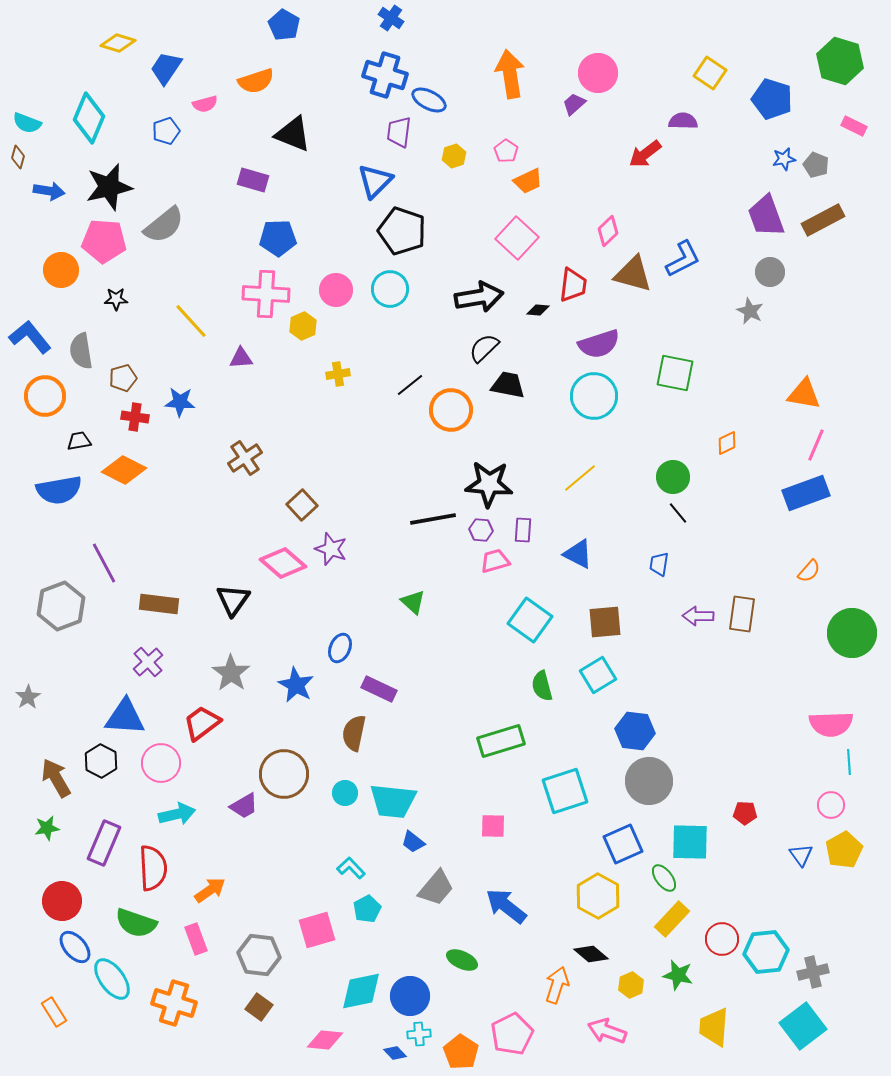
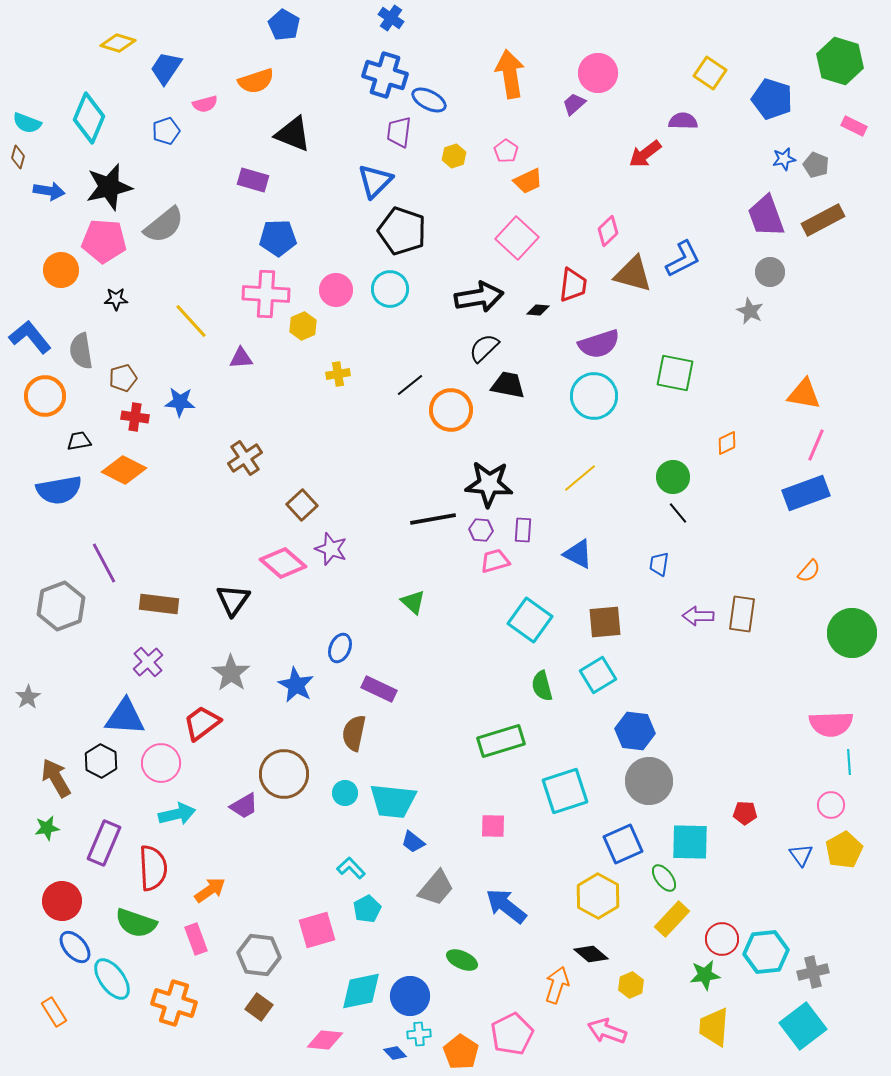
green star at (678, 975): moved 27 px right; rotated 20 degrees counterclockwise
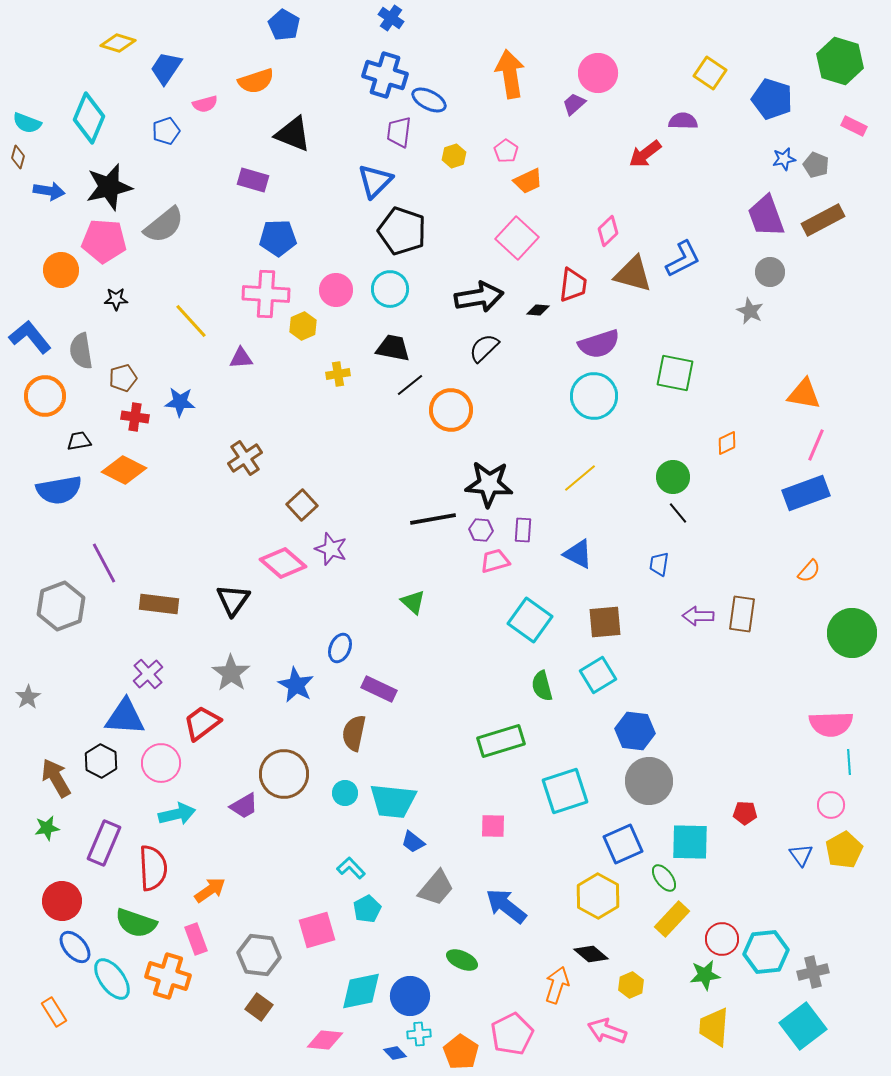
black trapezoid at (508, 385): moved 115 px left, 37 px up
purple cross at (148, 662): moved 12 px down
orange cross at (174, 1003): moved 6 px left, 27 px up
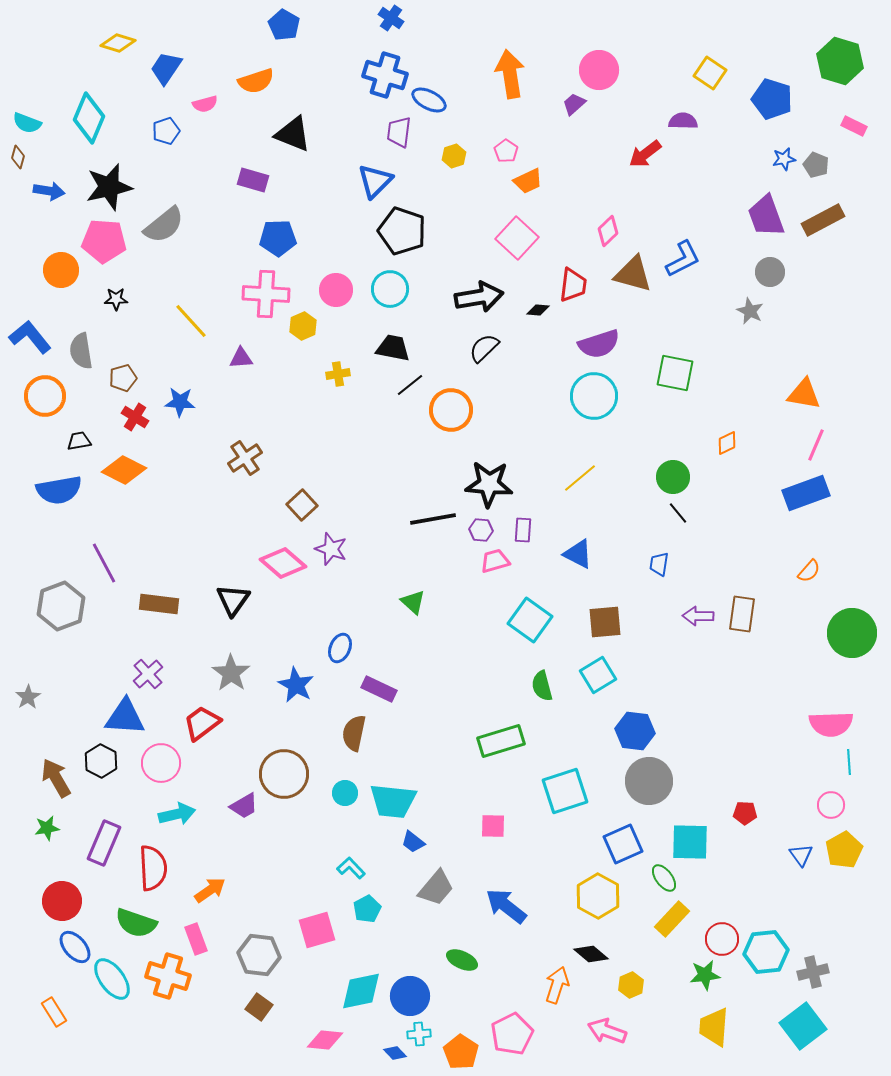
pink circle at (598, 73): moved 1 px right, 3 px up
red cross at (135, 417): rotated 24 degrees clockwise
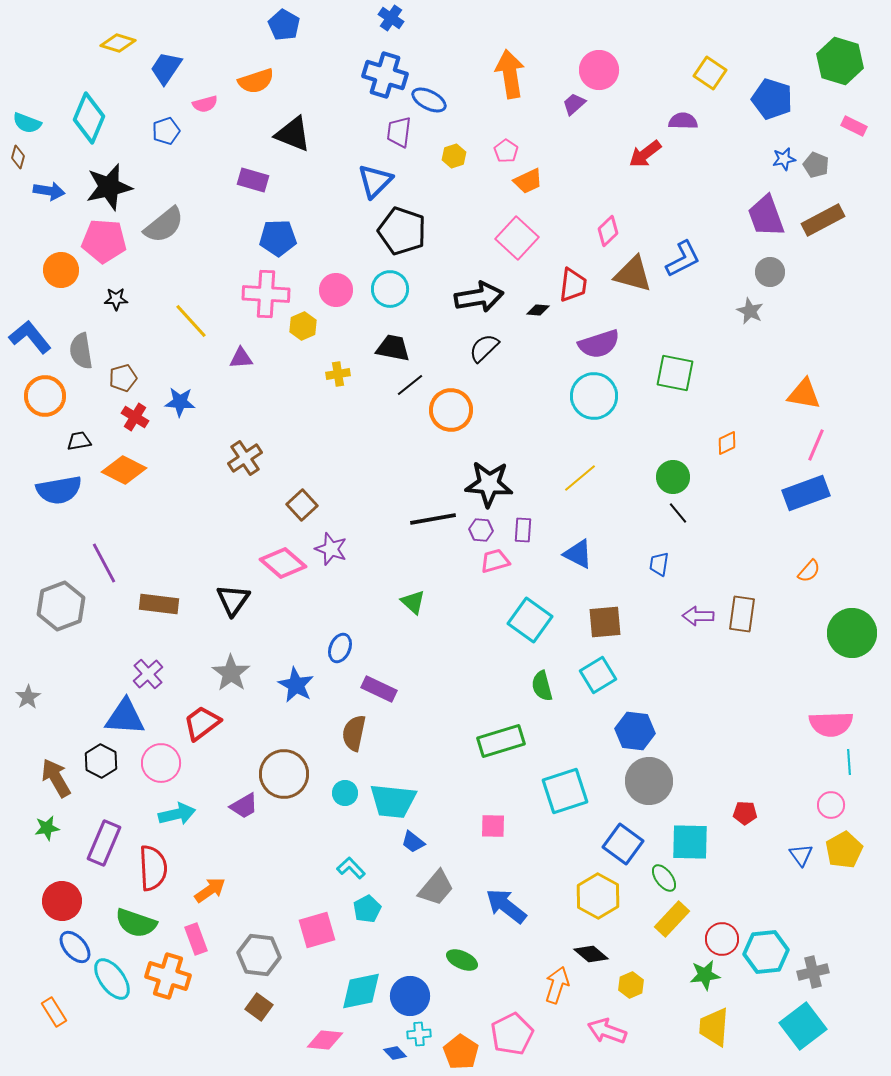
blue square at (623, 844): rotated 30 degrees counterclockwise
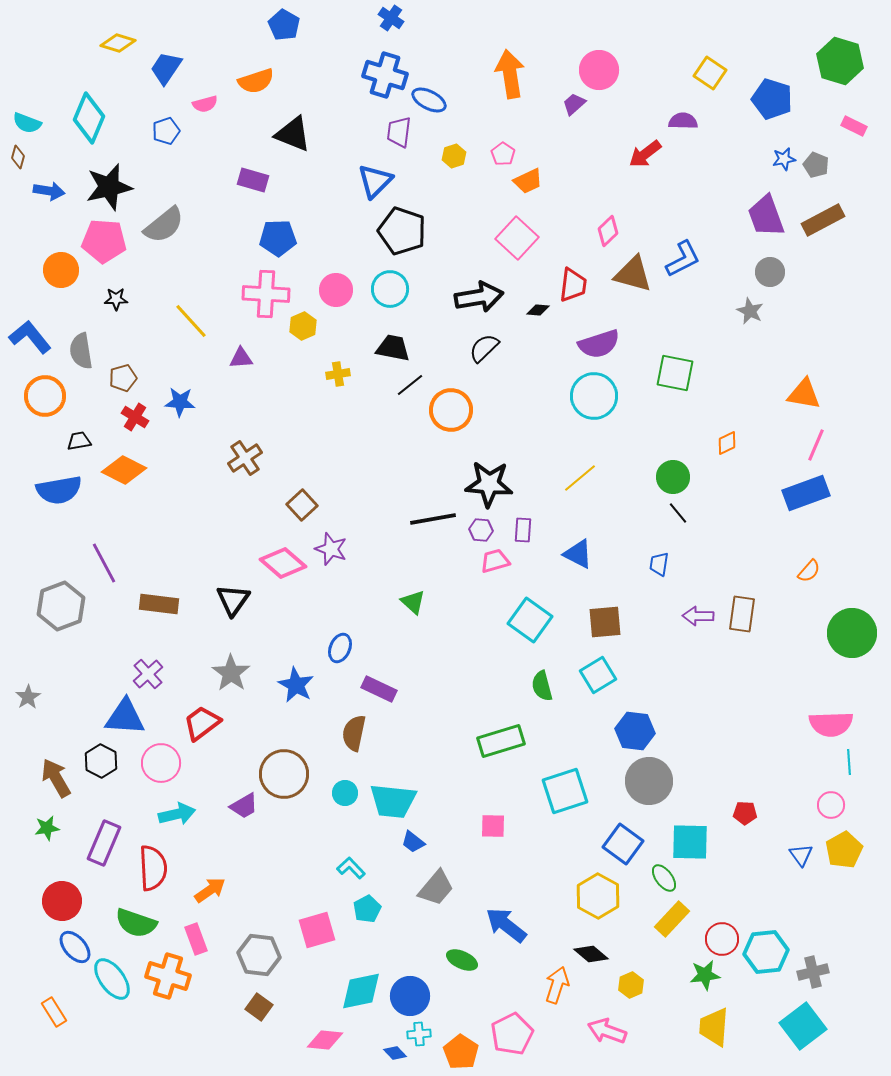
pink pentagon at (506, 151): moved 3 px left, 3 px down
blue arrow at (506, 906): moved 19 px down
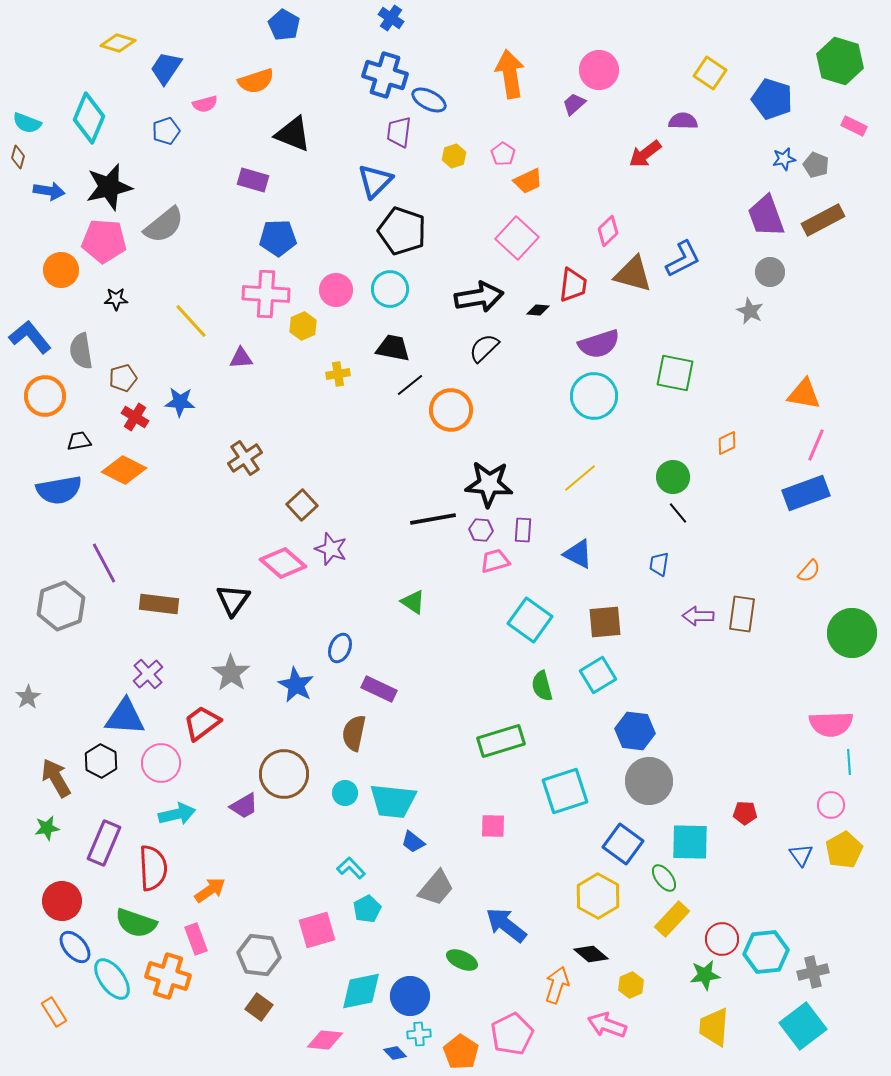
green triangle at (413, 602): rotated 8 degrees counterclockwise
pink arrow at (607, 1031): moved 6 px up
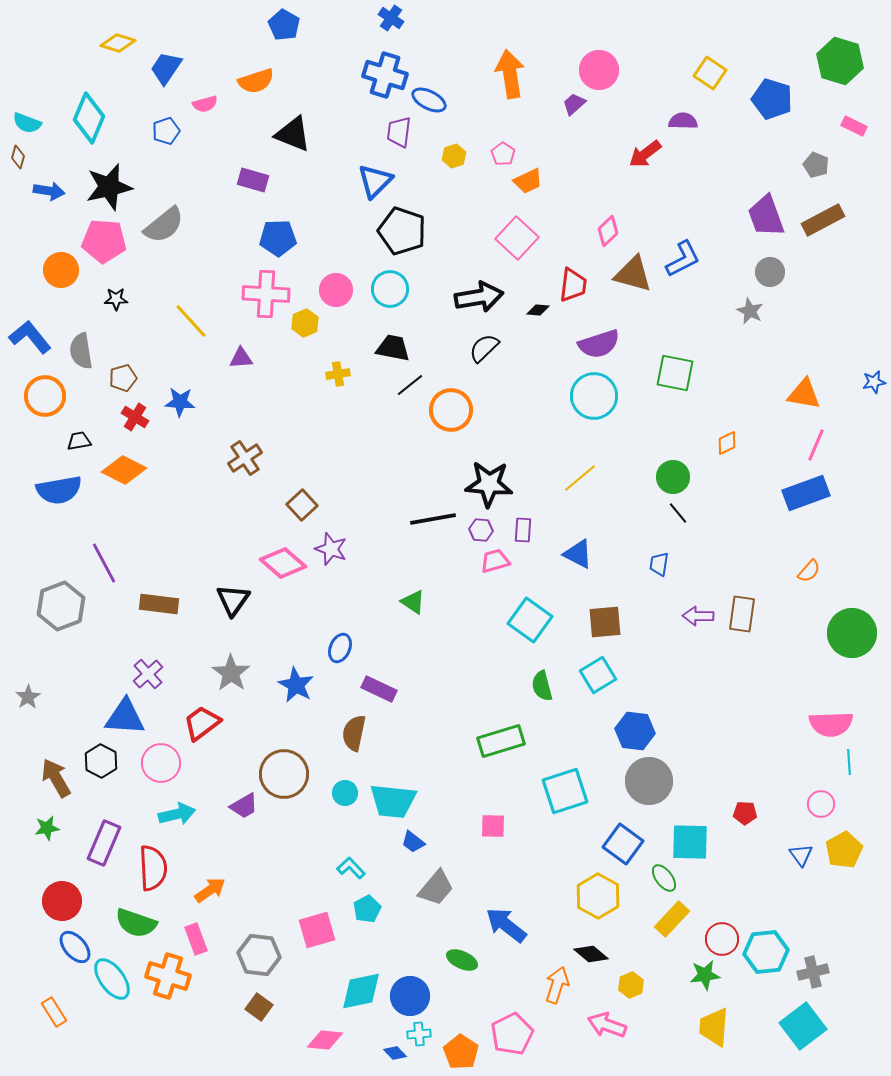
blue star at (784, 159): moved 90 px right, 223 px down
yellow hexagon at (303, 326): moved 2 px right, 3 px up
pink circle at (831, 805): moved 10 px left, 1 px up
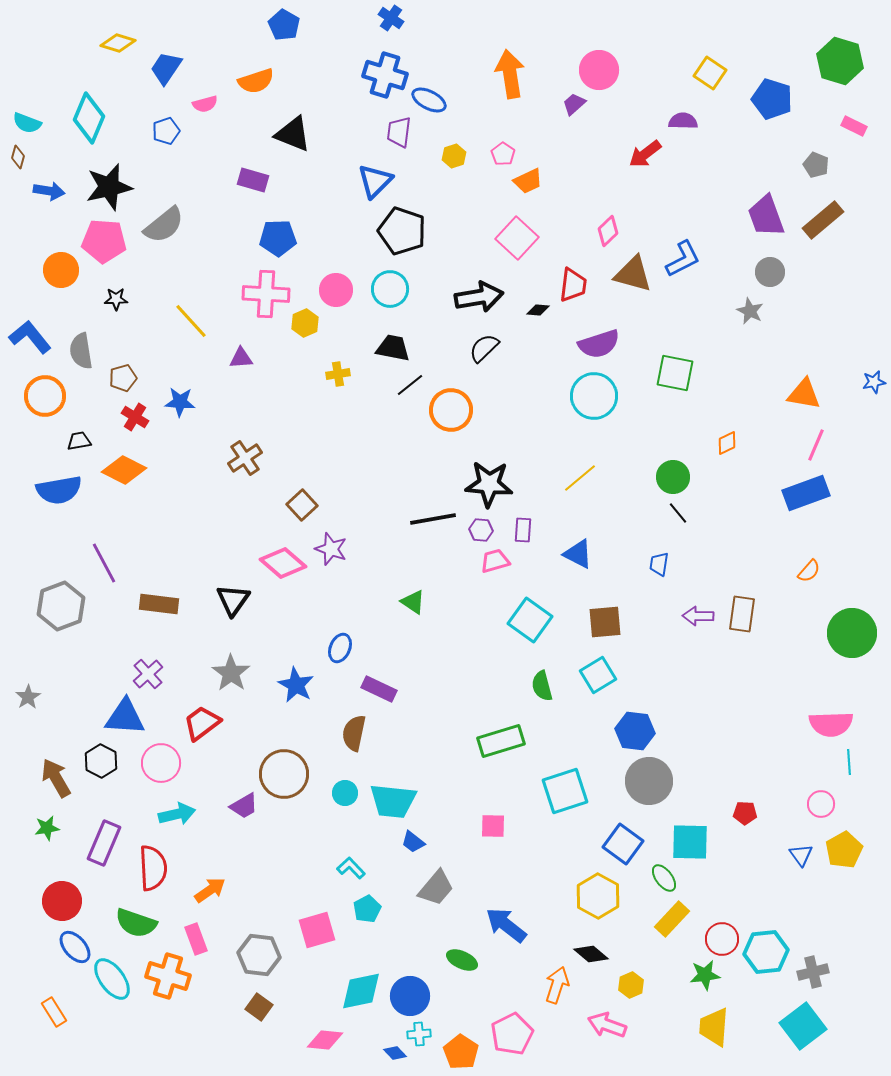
brown rectangle at (823, 220): rotated 12 degrees counterclockwise
